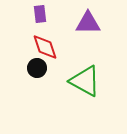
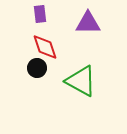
green triangle: moved 4 px left
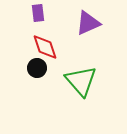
purple rectangle: moved 2 px left, 1 px up
purple triangle: rotated 24 degrees counterclockwise
green triangle: rotated 20 degrees clockwise
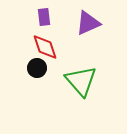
purple rectangle: moved 6 px right, 4 px down
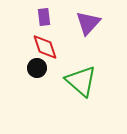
purple triangle: rotated 24 degrees counterclockwise
green triangle: rotated 8 degrees counterclockwise
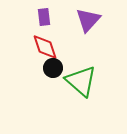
purple triangle: moved 3 px up
black circle: moved 16 px right
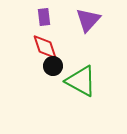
black circle: moved 2 px up
green triangle: rotated 12 degrees counterclockwise
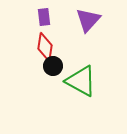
red diamond: rotated 28 degrees clockwise
